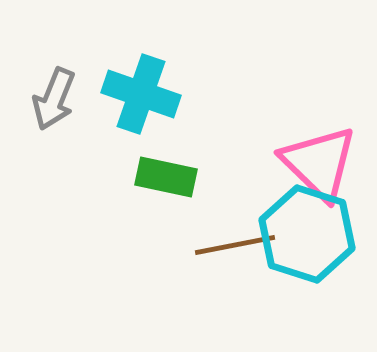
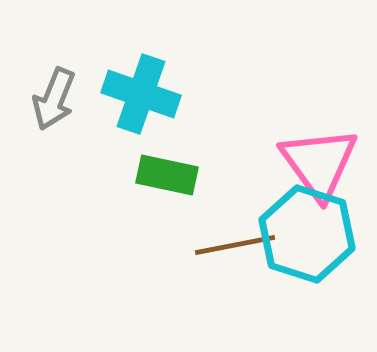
pink triangle: rotated 10 degrees clockwise
green rectangle: moved 1 px right, 2 px up
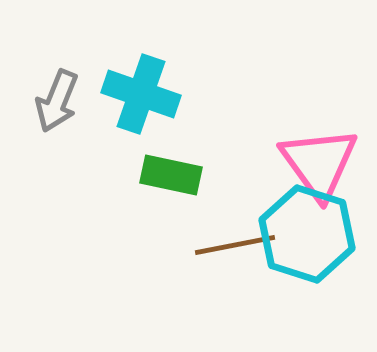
gray arrow: moved 3 px right, 2 px down
green rectangle: moved 4 px right
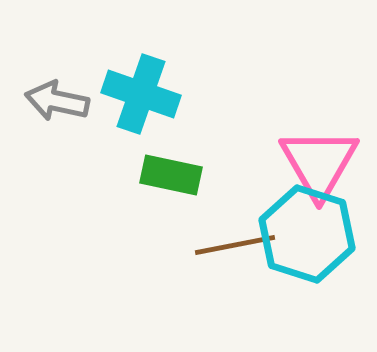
gray arrow: rotated 80 degrees clockwise
pink triangle: rotated 6 degrees clockwise
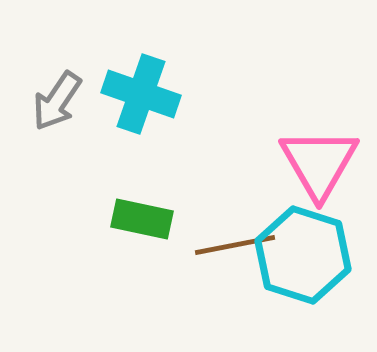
gray arrow: rotated 68 degrees counterclockwise
green rectangle: moved 29 px left, 44 px down
cyan hexagon: moved 4 px left, 21 px down
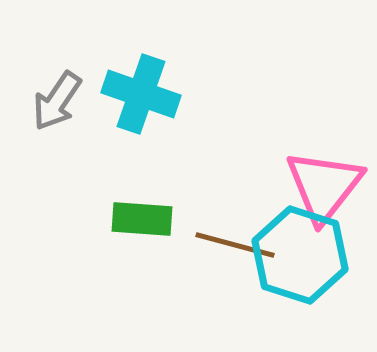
pink triangle: moved 5 px right, 23 px down; rotated 8 degrees clockwise
green rectangle: rotated 8 degrees counterclockwise
brown line: rotated 26 degrees clockwise
cyan hexagon: moved 3 px left
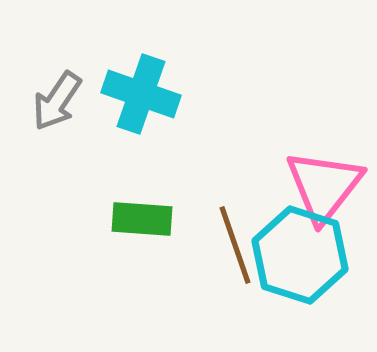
brown line: rotated 56 degrees clockwise
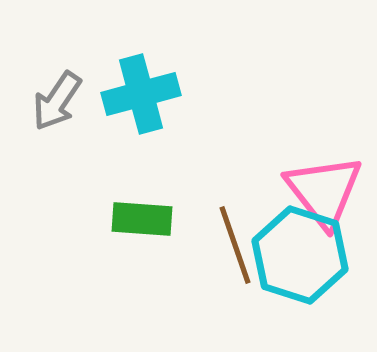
cyan cross: rotated 34 degrees counterclockwise
pink triangle: moved 5 px down; rotated 16 degrees counterclockwise
